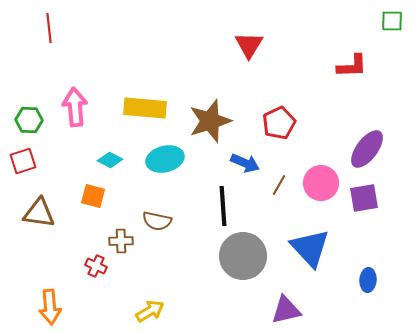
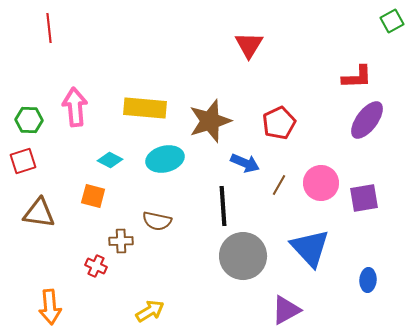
green square: rotated 30 degrees counterclockwise
red L-shape: moved 5 px right, 11 px down
purple ellipse: moved 29 px up
purple triangle: rotated 16 degrees counterclockwise
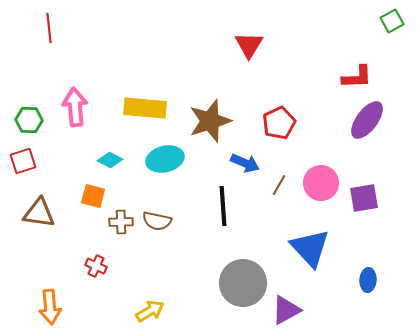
brown cross: moved 19 px up
gray circle: moved 27 px down
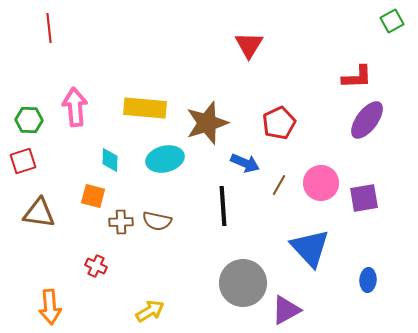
brown star: moved 3 px left, 2 px down
cyan diamond: rotated 65 degrees clockwise
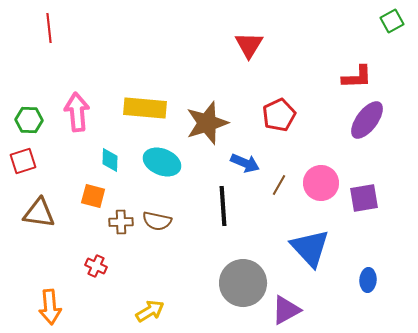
pink arrow: moved 2 px right, 5 px down
red pentagon: moved 8 px up
cyan ellipse: moved 3 px left, 3 px down; rotated 36 degrees clockwise
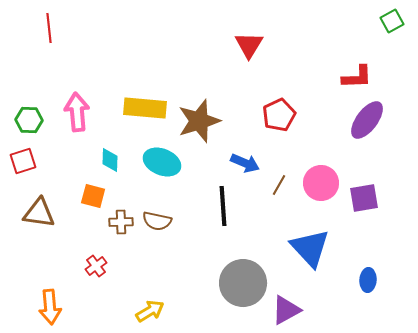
brown star: moved 8 px left, 2 px up
red cross: rotated 30 degrees clockwise
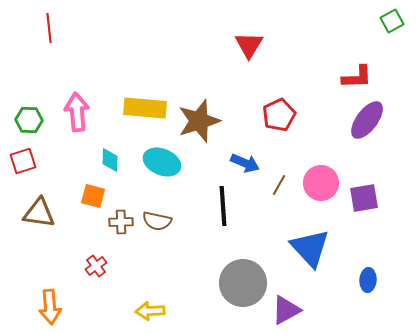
yellow arrow: rotated 152 degrees counterclockwise
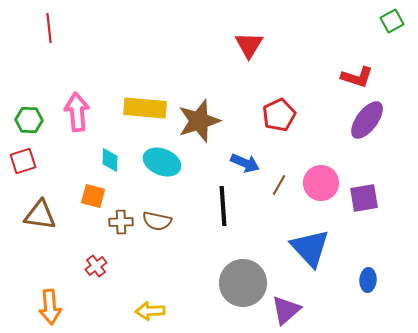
red L-shape: rotated 20 degrees clockwise
brown triangle: moved 1 px right, 2 px down
purple triangle: rotated 12 degrees counterclockwise
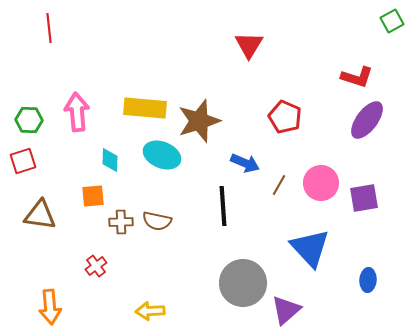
red pentagon: moved 6 px right, 2 px down; rotated 24 degrees counterclockwise
cyan ellipse: moved 7 px up
orange square: rotated 20 degrees counterclockwise
